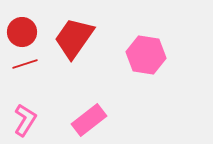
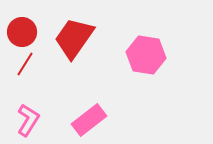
red line: rotated 40 degrees counterclockwise
pink L-shape: moved 3 px right
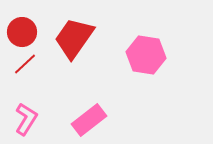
red line: rotated 15 degrees clockwise
pink L-shape: moved 2 px left, 1 px up
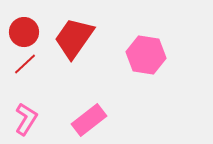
red circle: moved 2 px right
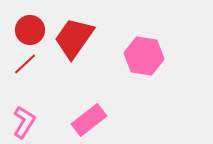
red circle: moved 6 px right, 2 px up
pink hexagon: moved 2 px left, 1 px down
pink L-shape: moved 2 px left, 3 px down
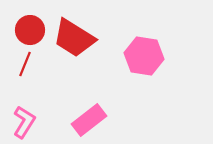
red trapezoid: rotated 93 degrees counterclockwise
red line: rotated 25 degrees counterclockwise
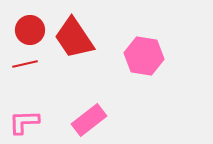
red trapezoid: rotated 24 degrees clockwise
red line: rotated 55 degrees clockwise
pink L-shape: rotated 124 degrees counterclockwise
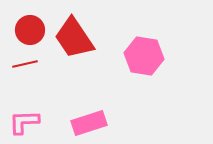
pink rectangle: moved 3 px down; rotated 20 degrees clockwise
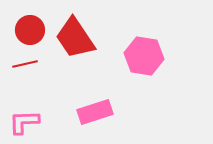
red trapezoid: moved 1 px right
pink rectangle: moved 6 px right, 11 px up
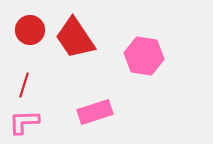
red line: moved 1 px left, 21 px down; rotated 60 degrees counterclockwise
